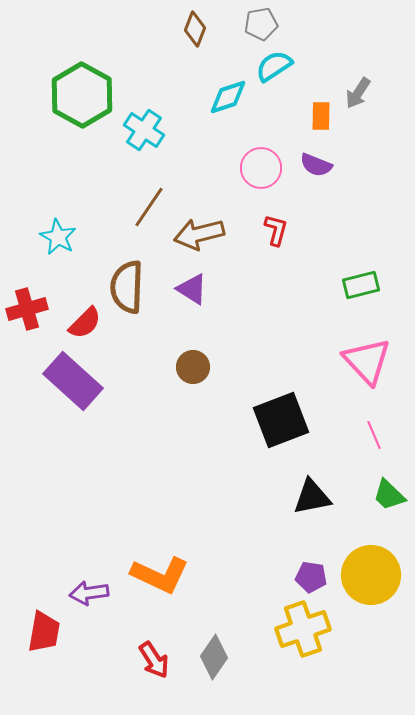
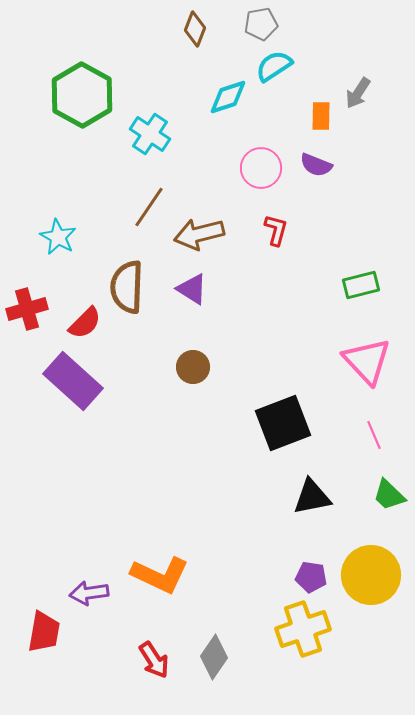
cyan cross: moved 6 px right, 4 px down
black square: moved 2 px right, 3 px down
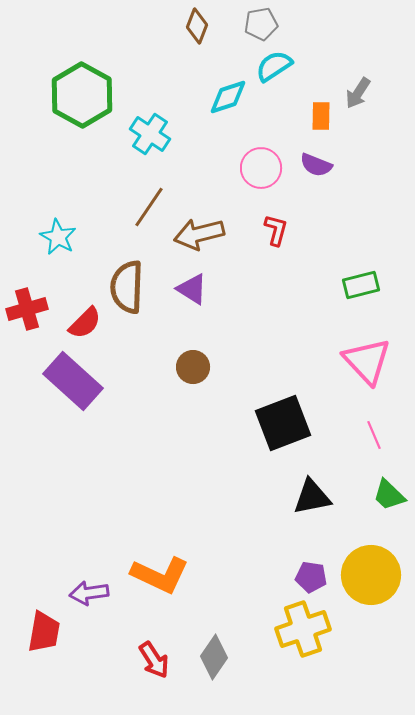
brown diamond: moved 2 px right, 3 px up
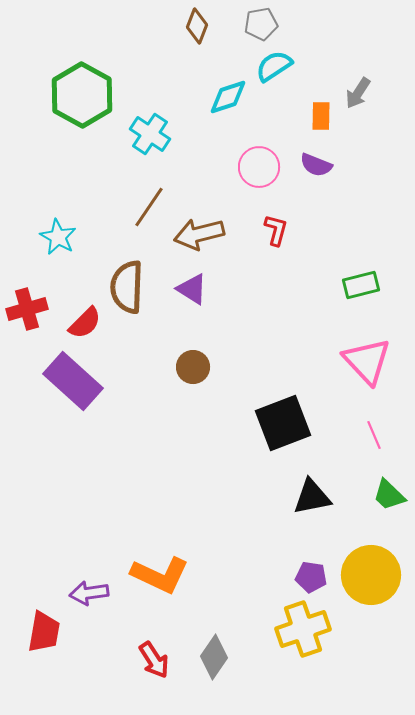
pink circle: moved 2 px left, 1 px up
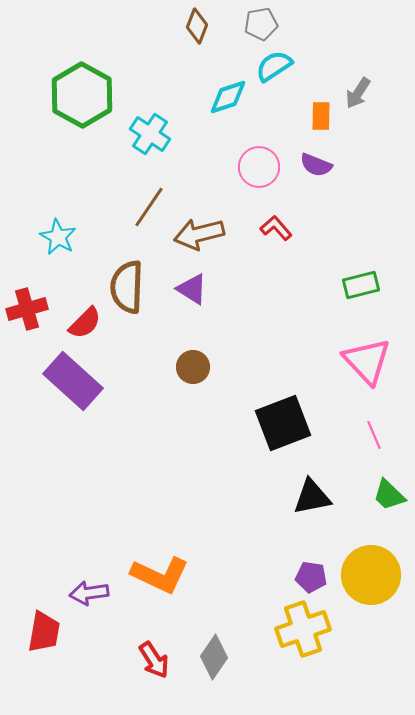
red L-shape: moved 2 px up; rotated 56 degrees counterclockwise
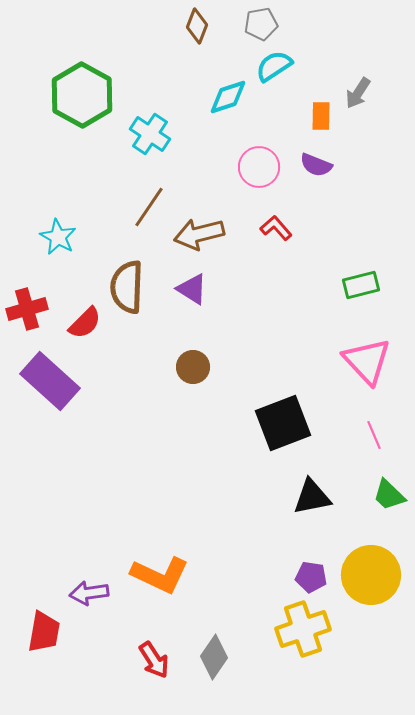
purple rectangle: moved 23 px left
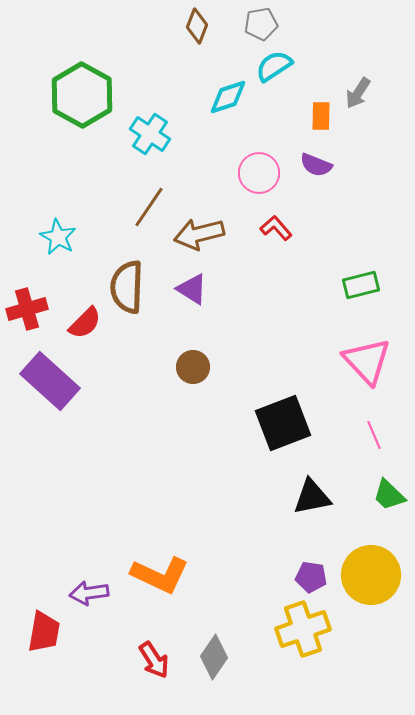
pink circle: moved 6 px down
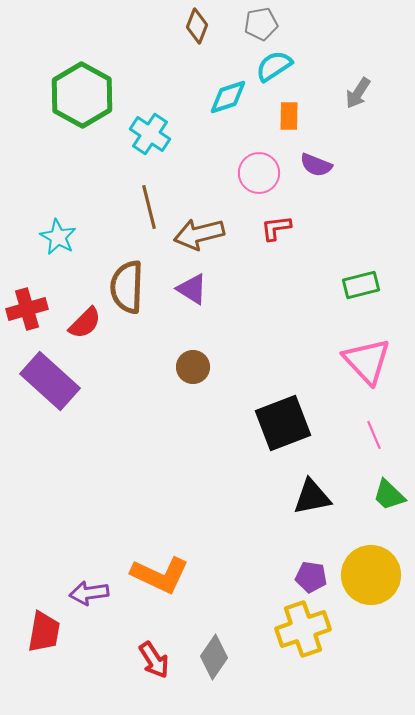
orange rectangle: moved 32 px left
brown line: rotated 48 degrees counterclockwise
red L-shape: rotated 56 degrees counterclockwise
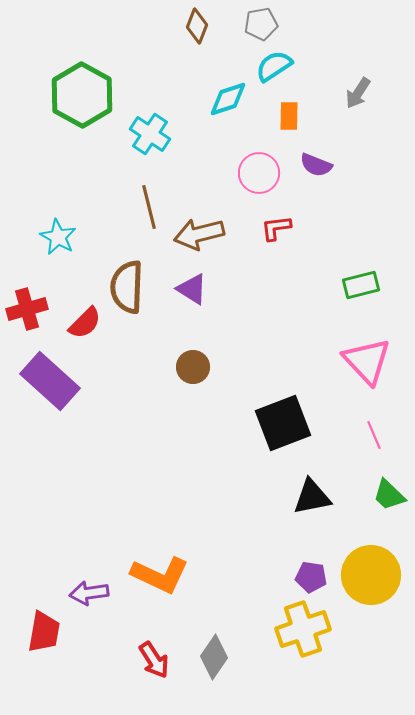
cyan diamond: moved 2 px down
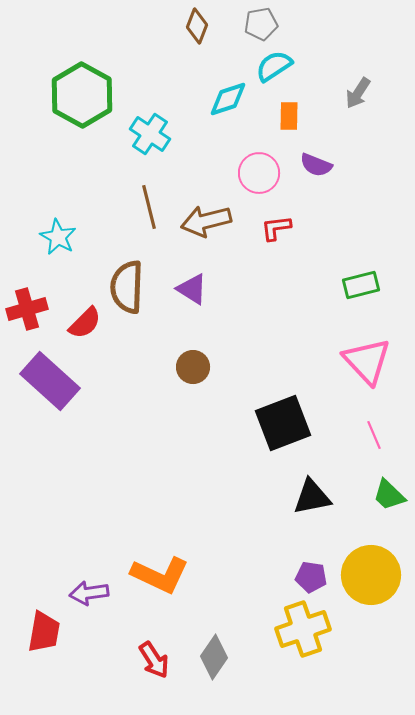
brown arrow: moved 7 px right, 13 px up
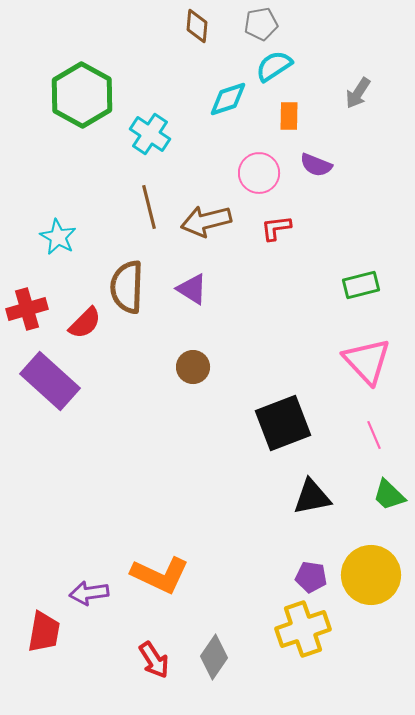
brown diamond: rotated 16 degrees counterclockwise
